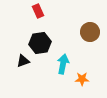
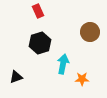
black hexagon: rotated 10 degrees counterclockwise
black triangle: moved 7 px left, 16 px down
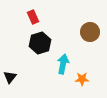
red rectangle: moved 5 px left, 6 px down
black triangle: moved 6 px left; rotated 32 degrees counterclockwise
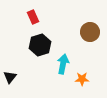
black hexagon: moved 2 px down
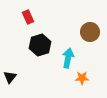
red rectangle: moved 5 px left
cyan arrow: moved 5 px right, 6 px up
orange star: moved 1 px up
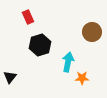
brown circle: moved 2 px right
cyan arrow: moved 4 px down
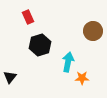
brown circle: moved 1 px right, 1 px up
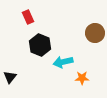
brown circle: moved 2 px right, 2 px down
black hexagon: rotated 20 degrees counterclockwise
cyan arrow: moved 5 px left; rotated 114 degrees counterclockwise
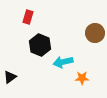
red rectangle: rotated 40 degrees clockwise
black triangle: rotated 16 degrees clockwise
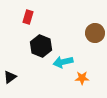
black hexagon: moved 1 px right, 1 px down
